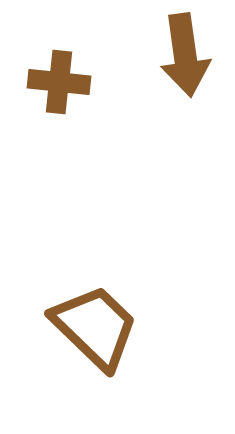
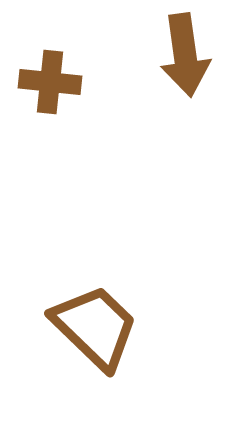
brown cross: moved 9 px left
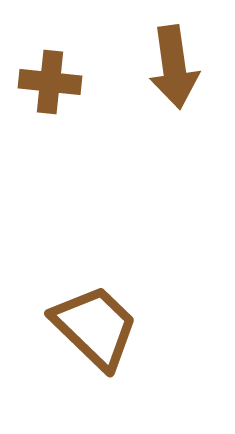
brown arrow: moved 11 px left, 12 px down
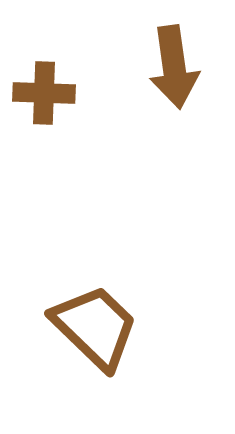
brown cross: moved 6 px left, 11 px down; rotated 4 degrees counterclockwise
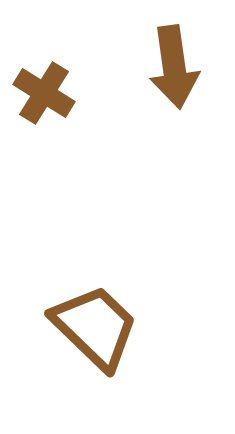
brown cross: rotated 30 degrees clockwise
